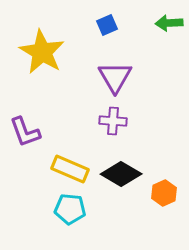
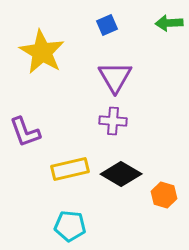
yellow rectangle: rotated 36 degrees counterclockwise
orange hexagon: moved 2 px down; rotated 20 degrees counterclockwise
cyan pentagon: moved 17 px down
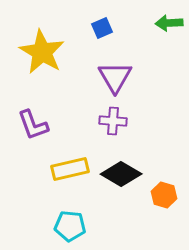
blue square: moved 5 px left, 3 px down
purple L-shape: moved 8 px right, 7 px up
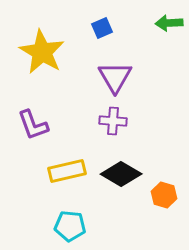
yellow rectangle: moved 3 px left, 2 px down
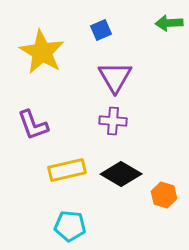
blue square: moved 1 px left, 2 px down
yellow rectangle: moved 1 px up
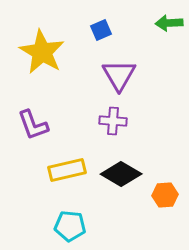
purple triangle: moved 4 px right, 2 px up
orange hexagon: moved 1 px right; rotated 20 degrees counterclockwise
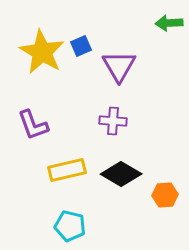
blue square: moved 20 px left, 16 px down
purple triangle: moved 9 px up
cyan pentagon: rotated 8 degrees clockwise
